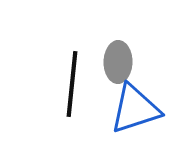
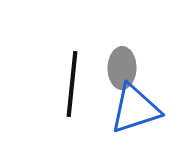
gray ellipse: moved 4 px right, 6 px down
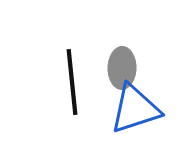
black line: moved 2 px up; rotated 12 degrees counterclockwise
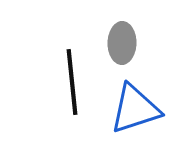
gray ellipse: moved 25 px up
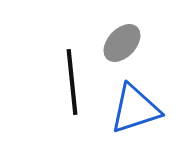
gray ellipse: rotated 42 degrees clockwise
